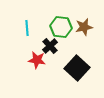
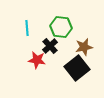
brown star: moved 20 px down
black square: rotated 10 degrees clockwise
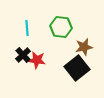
black cross: moved 27 px left, 9 px down
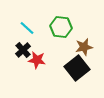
cyan line: rotated 42 degrees counterclockwise
black cross: moved 5 px up
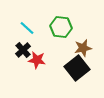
brown star: moved 1 px left, 1 px down
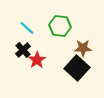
green hexagon: moved 1 px left, 1 px up
brown star: rotated 12 degrees clockwise
red star: rotated 30 degrees clockwise
black square: rotated 10 degrees counterclockwise
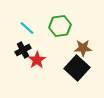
green hexagon: rotated 15 degrees counterclockwise
black cross: rotated 14 degrees clockwise
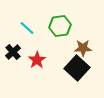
black cross: moved 10 px left, 2 px down; rotated 14 degrees counterclockwise
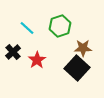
green hexagon: rotated 10 degrees counterclockwise
